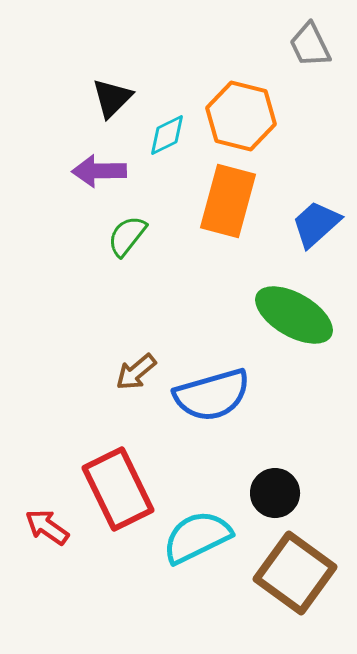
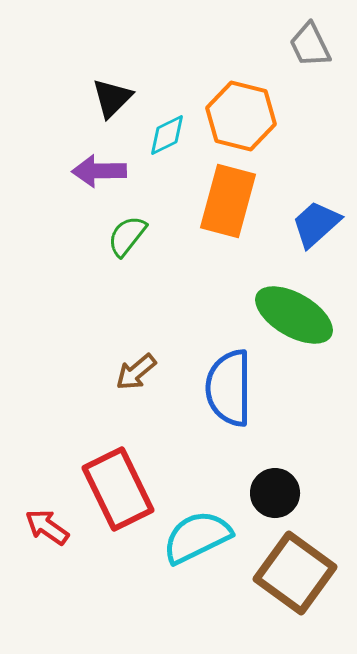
blue semicircle: moved 17 px right, 7 px up; rotated 106 degrees clockwise
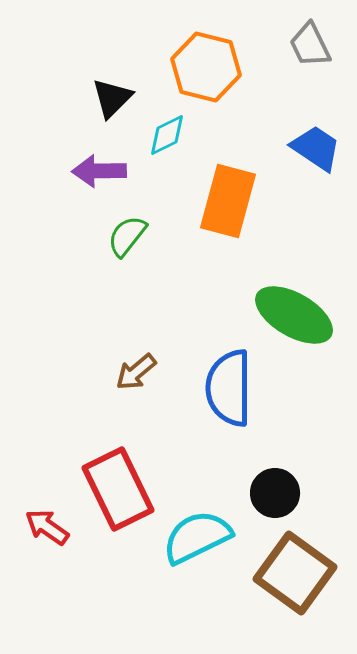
orange hexagon: moved 35 px left, 49 px up
blue trapezoid: moved 76 px up; rotated 76 degrees clockwise
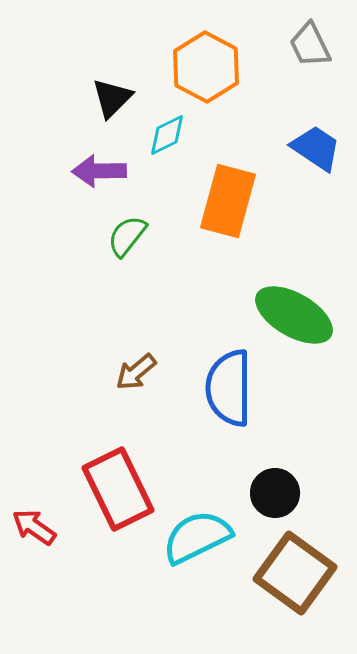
orange hexagon: rotated 14 degrees clockwise
red arrow: moved 13 px left
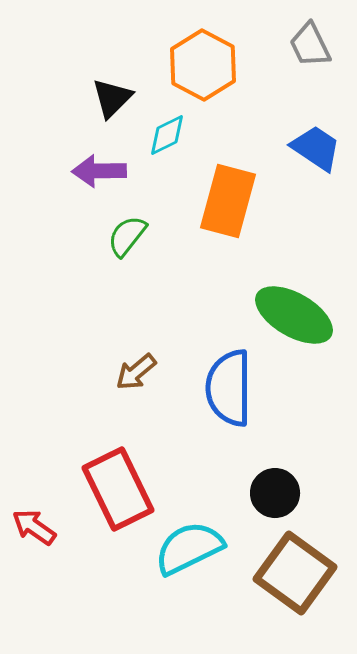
orange hexagon: moved 3 px left, 2 px up
cyan semicircle: moved 8 px left, 11 px down
